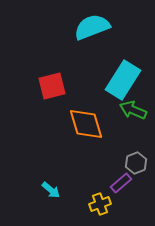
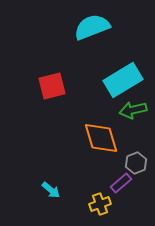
cyan rectangle: rotated 27 degrees clockwise
green arrow: rotated 36 degrees counterclockwise
orange diamond: moved 15 px right, 14 px down
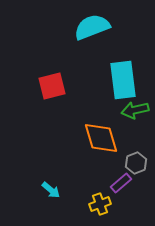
cyan rectangle: rotated 66 degrees counterclockwise
green arrow: moved 2 px right
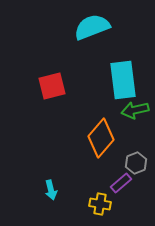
orange diamond: rotated 57 degrees clockwise
cyan arrow: rotated 36 degrees clockwise
yellow cross: rotated 30 degrees clockwise
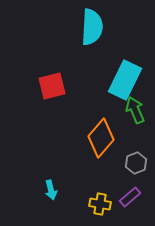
cyan semicircle: rotated 114 degrees clockwise
cyan rectangle: moved 2 px right; rotated 33 degrees clockwise
green arrow: rotated 80 degrees clockwise
purple rectangle: moved 9 px right, 14 px down
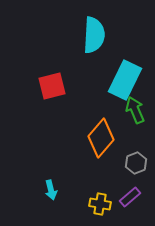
cyan semicircle: moved 2 px right, 8 px down
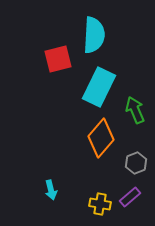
cyan rectangle: moved 26 px left, 7 px down
red square: moved 6 px right, 27 px up
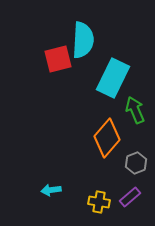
cyan semicircle: moved 11 px left, 5 px down
cyan rectangle: moved 14 px right, 9 px up
orange diamond: moved 6 px right
cyan arrow: rotated 96 degrees clockwise
yellow cross: moved 1 px left, 2 px up
